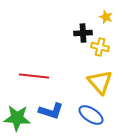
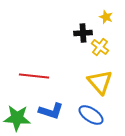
yellow cross: rotated 24 degrees clockwise
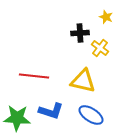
black cross: moved 3 px left
yellow cross: moved 1 px down
yellow triangle: moved 17 px left, 1 px up; rotated 36 degrees counterclockwise
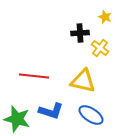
yellow star: moved 1 px left
green star: moved 1 px down; rotated 12 degrees clockwise
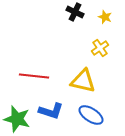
black cross: moved 5 px left, 21 px up; rotated 30 degrees clockwise
yellow cross: rotated 18 degrees clockwise
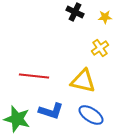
yellow star: rotated 24 degrees counterclockwise
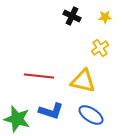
black cross: moved 3 px left, 4 px down
red line: moved 5 px right
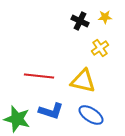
black cross: moved 8 px right, 5 px down
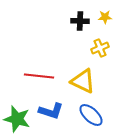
black cross: rotated 24 degrees counterclockwise
yellow cross: rotated 12 degrees clockwise
yellow triangle: rotated 12 degrees clockwise
blue ellipse: rotated 10 degrees clockwise
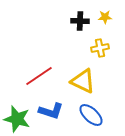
yellow cross: rotated 12 degrees clockwise
red line: rotated 40 degrees counterclockwise
